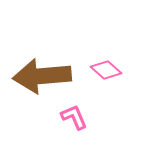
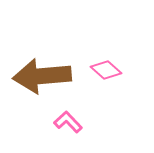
pink L-shape: moved 6 px left, 5 px down; rotated 20 degrees counterclockwise
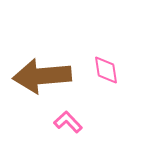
pink diamond: rotated 40 degrees clockwise
